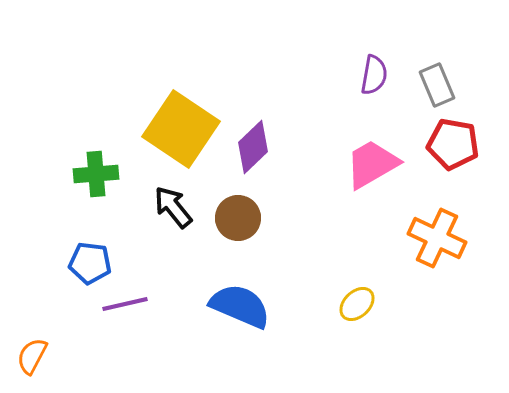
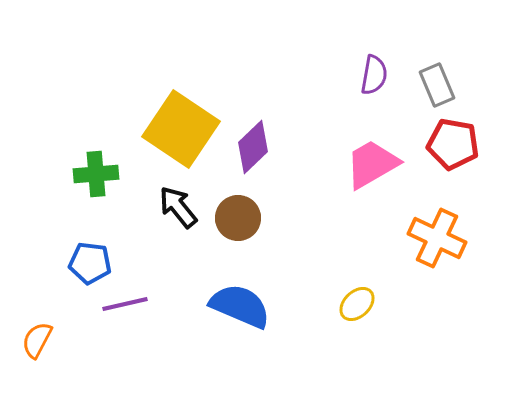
black arrow: moved 5 px right
orange semicircle: moved 5 px right, 16 px up
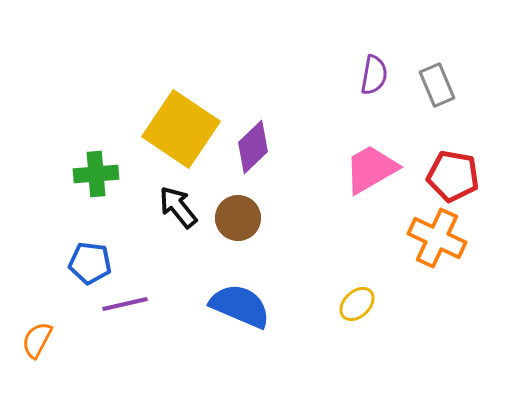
red pentagon: moved 32 px down
pink trapezoid: moved 1 px left, 5 px down
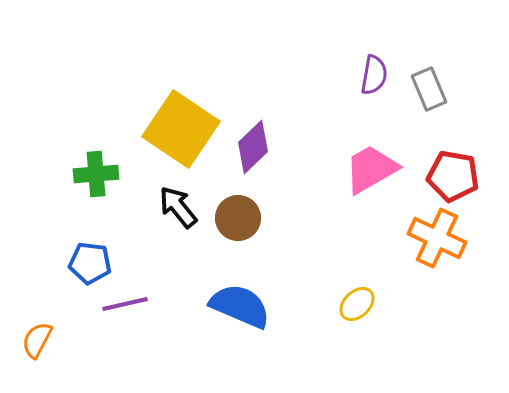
gray rectangle: moved 8 px left, 4 px down
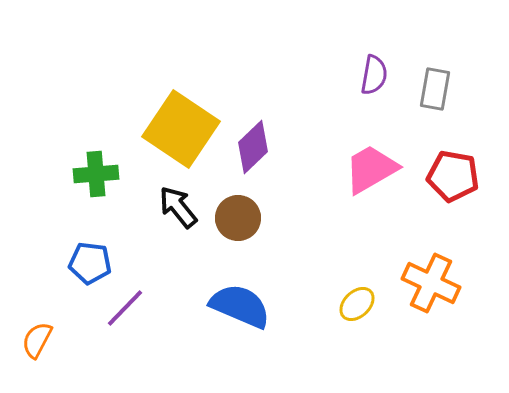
gray rectangle: moved 6 px right; rotated 33 degrees clockwise
orange cross: moved 6 px left, 45 px down
purple line: moved 4 px down; rotated 33 degrees counterclockwise
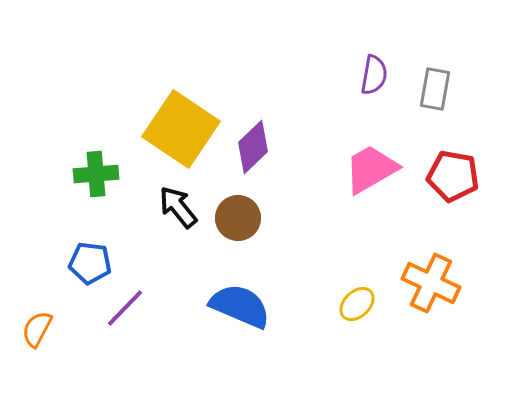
orange semicircle: moved 11 px up
